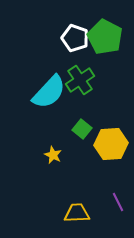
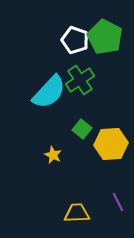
white pentagon: moved 2 px down
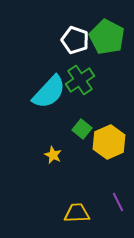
green pentagon: moved 2 px right
yellow hexagon: moved 2 px left, 2 px up; rotated 20 degrees counterclockwise
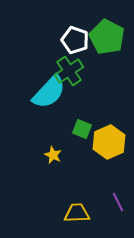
green cross: moved 11 px left, 9 px up
green square: rotated 18 degrees counterclockwise
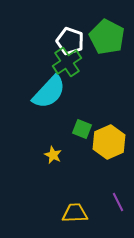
white pentagon: moved 5 px left, 1 px down
green cross: moved 2 px left, 9 px up
yellow trapezoid: moved 2 px left
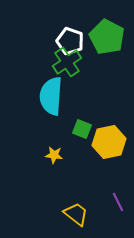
cyan semicircle: moved 2 px right, 4 px down; rotated 141 degrees clockwise
yellow hexagon: rotated 12 degrees clockwise
yellow star: moved 1 px right; rotated 18 degrees counterclockwise
yellow trapezoid: moved 1 px right, 1 px down; rotated 40 degrees clockwise
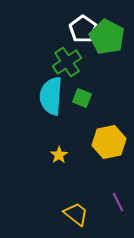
white pentagon: moved 13 px right, 12 px up; rotated 16 degrees clockwise
green square: moved 31 px up
yellow star: moved 5 px right; rotated 30 degrees clockwise
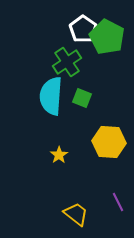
yellow hexagon: rotated 16 degrees clockwise
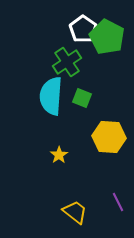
yellow hexagon: moved 5 px up
yellow trapezoid: moved 1 px left, 2 px up
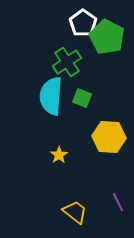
white pentagon: moved 6 px up
